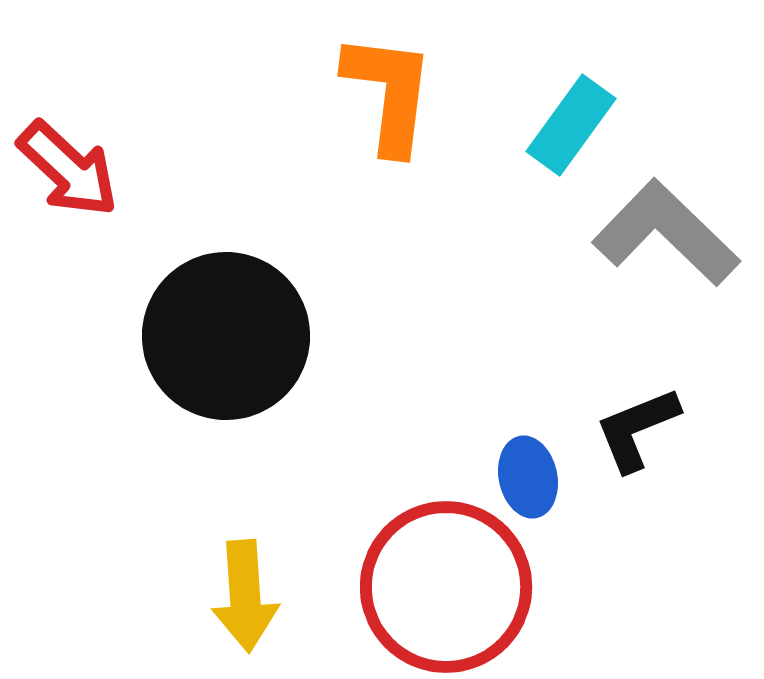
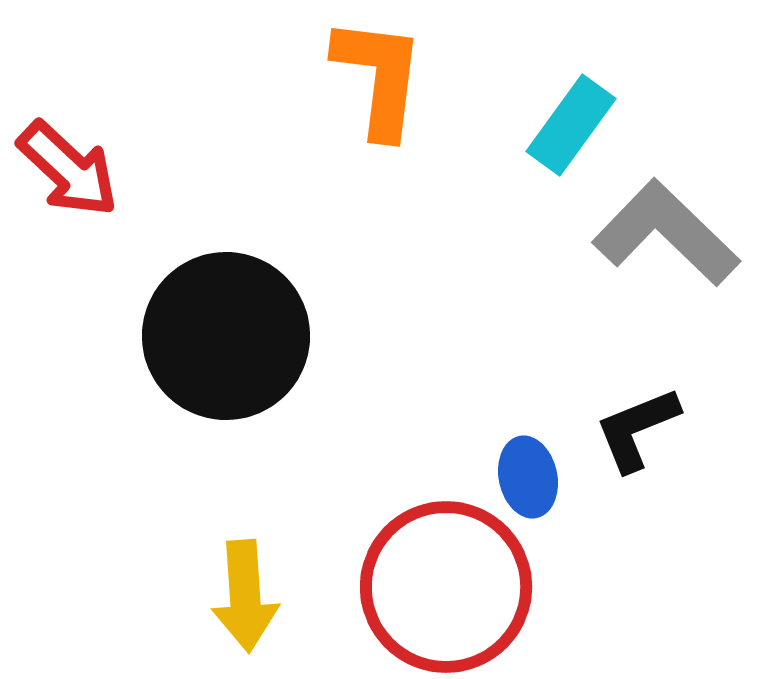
orange L-shape: moved 10 px left, 16 px up
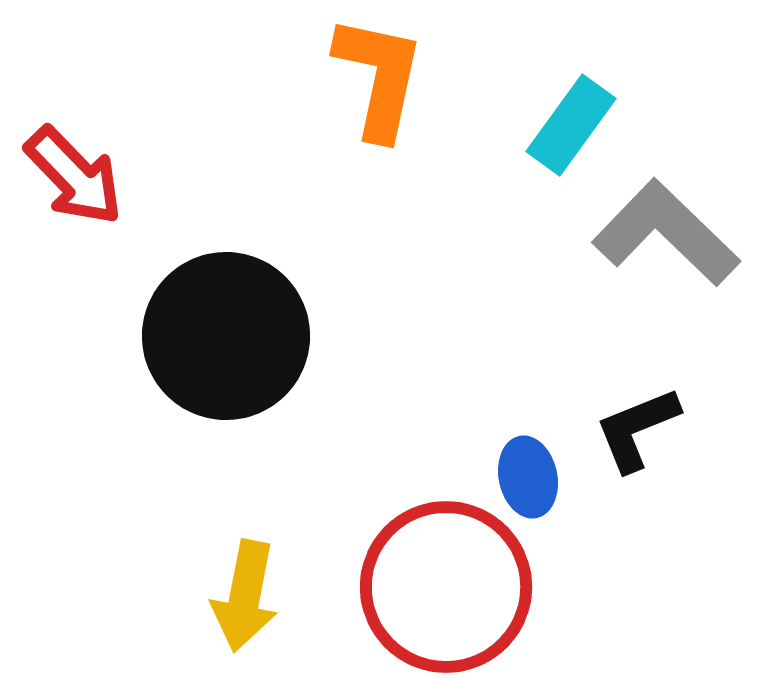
orange L-shape: rotated 5 degrees clockwise
red arrow: moved 6 px right, 7 px down; rotated 3 degrees clockwise
yellow arrow: rotated 15 degrees clockwise
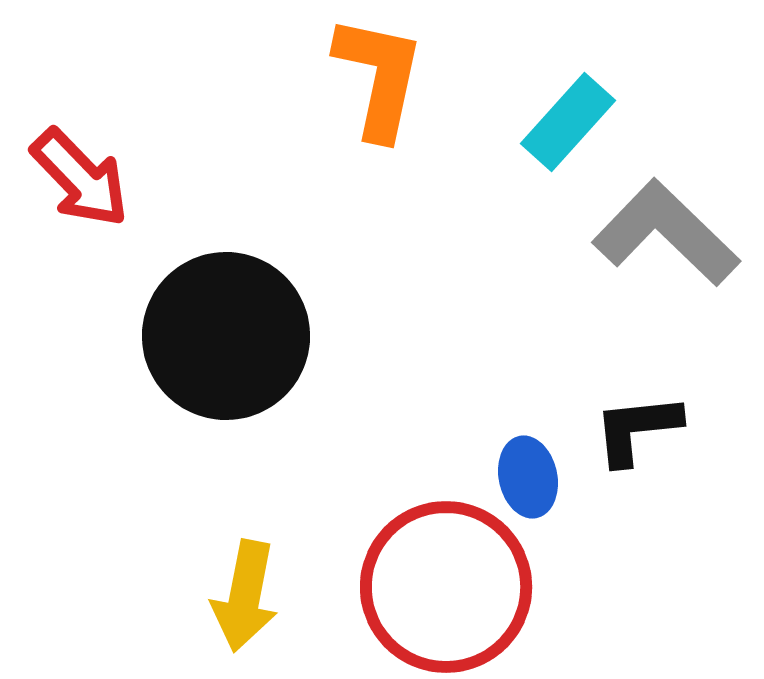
cyan rectangle: moved 3 px left, 3 px up; rotated 6 degrees clockwise
red arrow: moved 6 px right, 2 px down
black L-shape: rotated 16 degrees clockwise
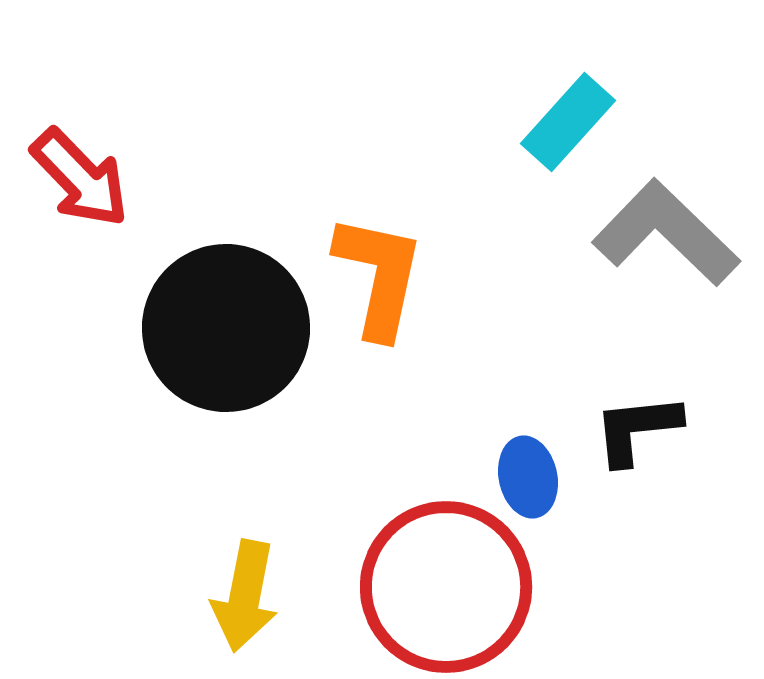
orange L-shape: moved 199 px down
black circle: moved 8 px up
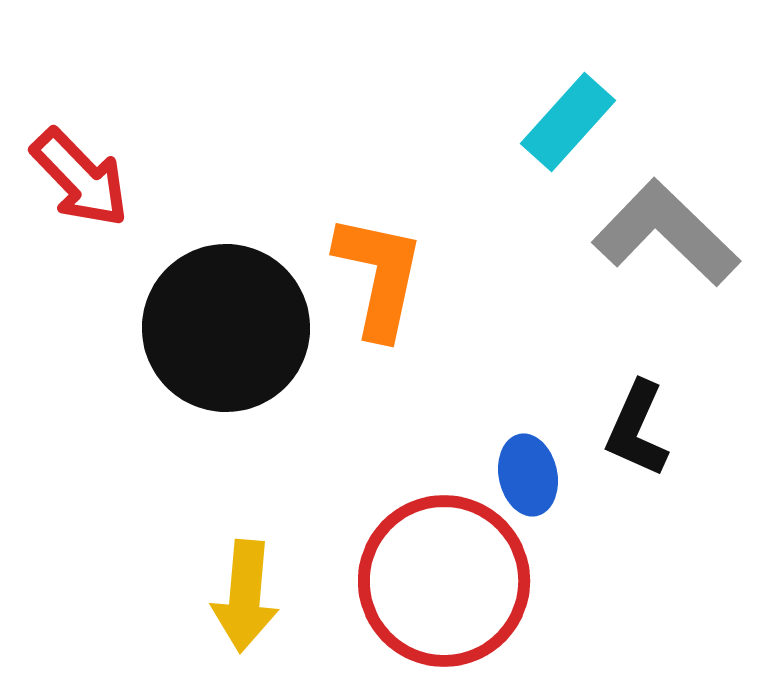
black L-shape: rotated 60 degrees counterclockwise
blue ellipse: moved 2 px up
red circle: moved 2 px left, 6 px up
yellow arrow: rotated 6 degrees counterclockwise
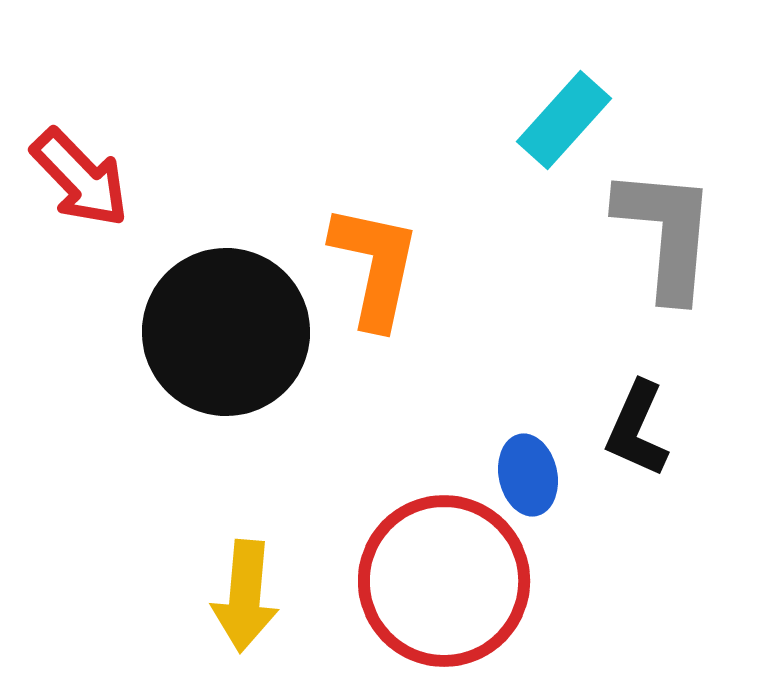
cyan rectangle: moved 4 px left, 2 px up
gray L-shape: rotated 51 degrees clockwise
orange L-shape: moved 4 px left, 10 px up
black circle: moved 4 px down
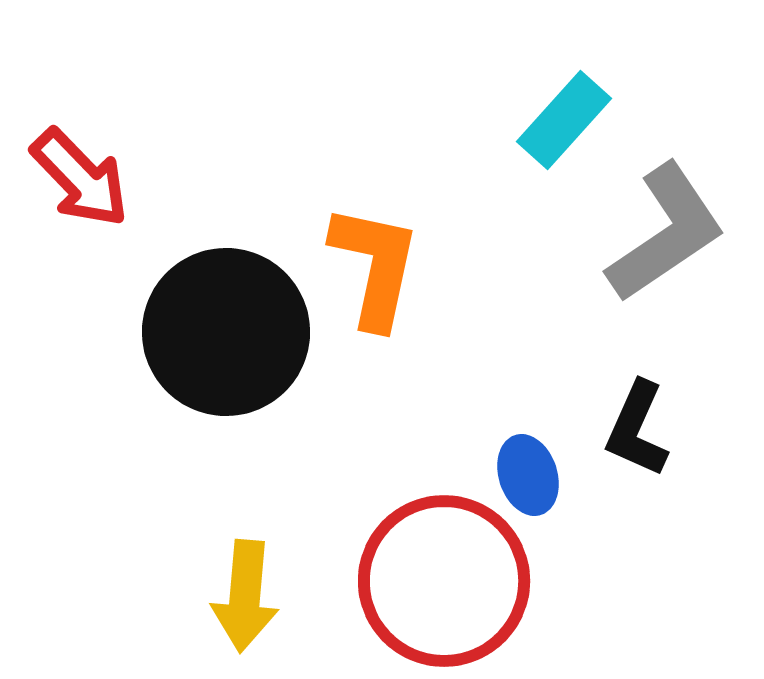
gray L-shape: rotated 51 degrees clockwise
blue ellipse: rotated 6 degrees counterclockwise
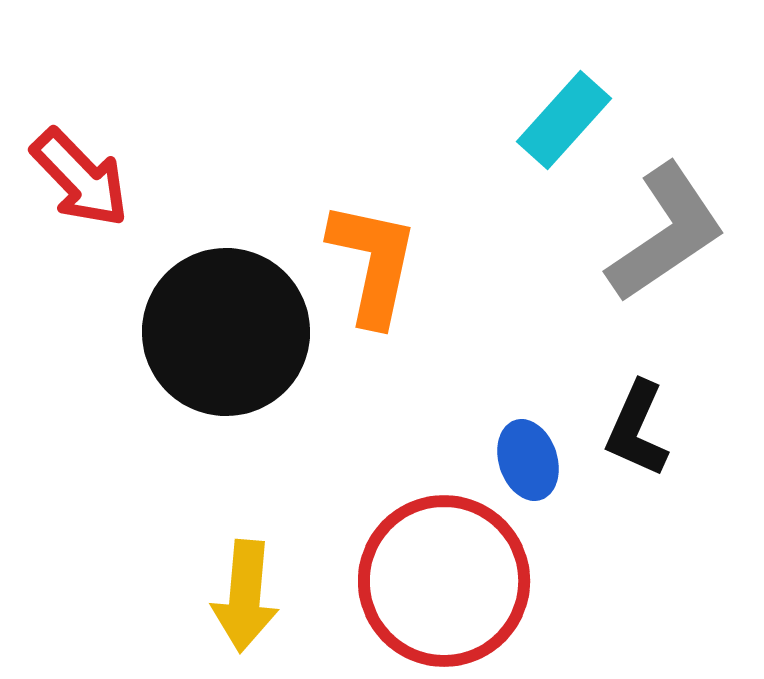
orange L-shape: moved 2 px left, 3 px up
blue ellipse: moved 15 px up
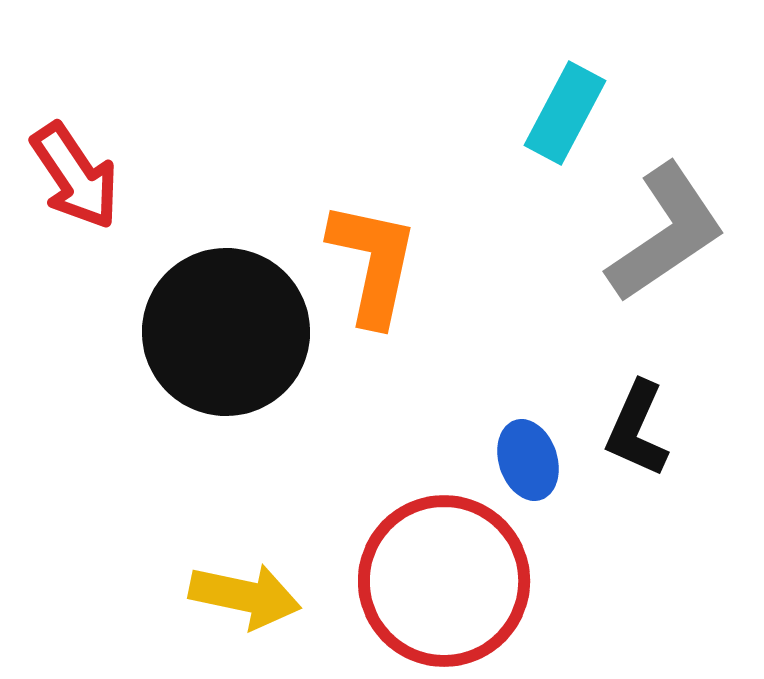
cyan rectangle: moved 1 px right, 7 px up; rotated 14 degrees counterclockwise
red arrow: moved 5 px left, 2 px up; rotated 10 degrees clockwise
yellow arrow: rotated 83 degrees counterclockwise
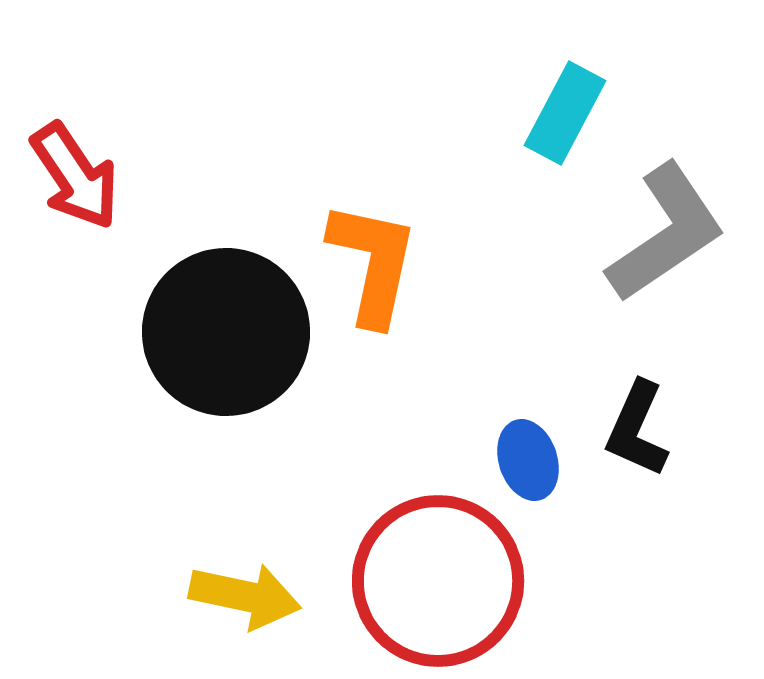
red circle: moved 6 px left
